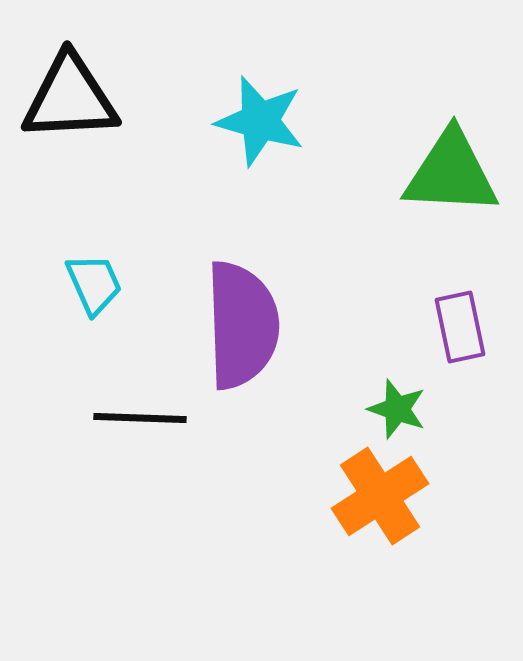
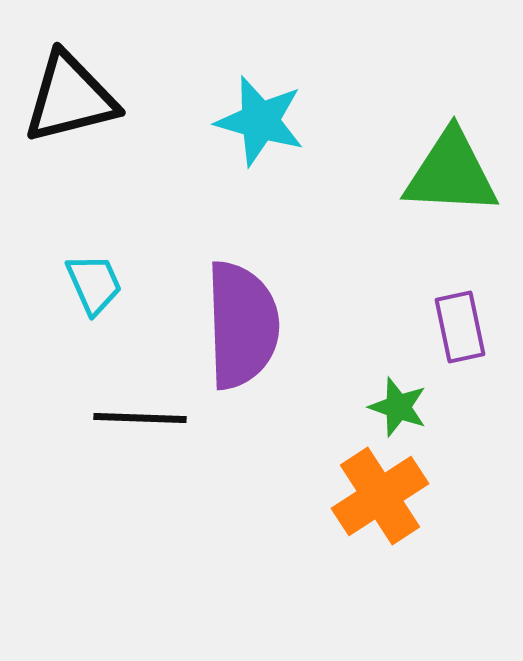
black triangle: rotated 11 degrees counterclockwise
green star: moved 1 px right, 2 px up
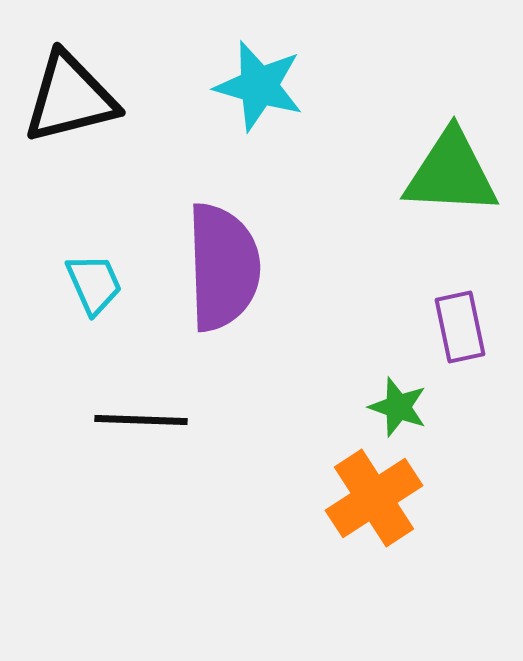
cyan star: moved 1 px left, 35 px up
purple semicircle: moved 19 px left, 58 px up
black line: moved 1 px right, 2 px down
orange cross: moved 6 px left, 2 px down
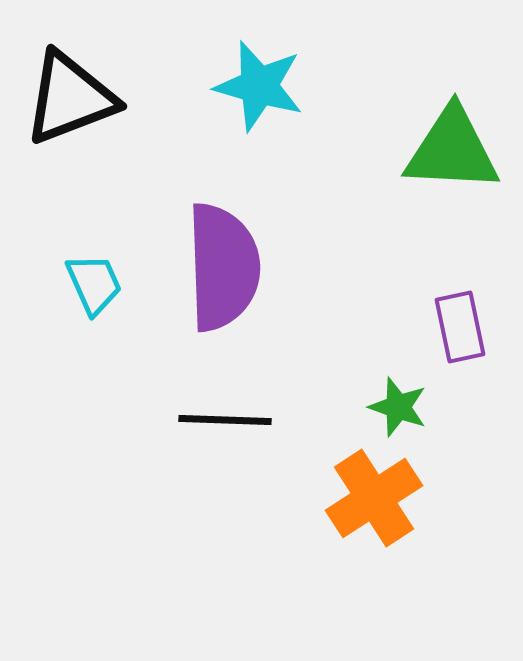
black triangle: rotated 7 degrees counterclockwise
green triangle: moved 1 px right, 23 px up
black line: moved 84 px right
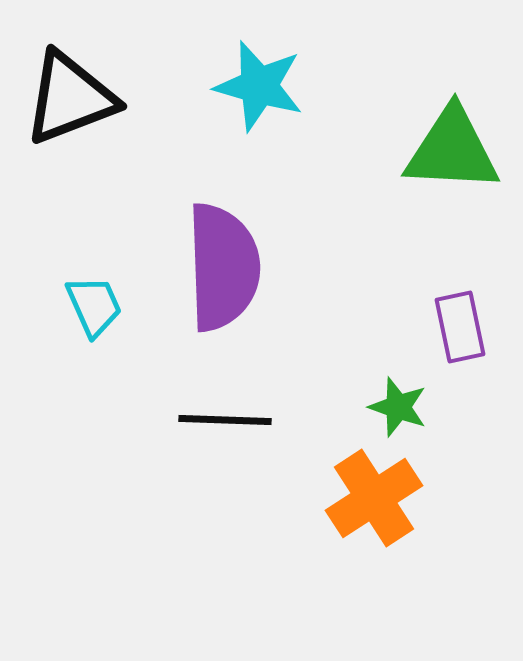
cyan trapezoid: moved 22 px down
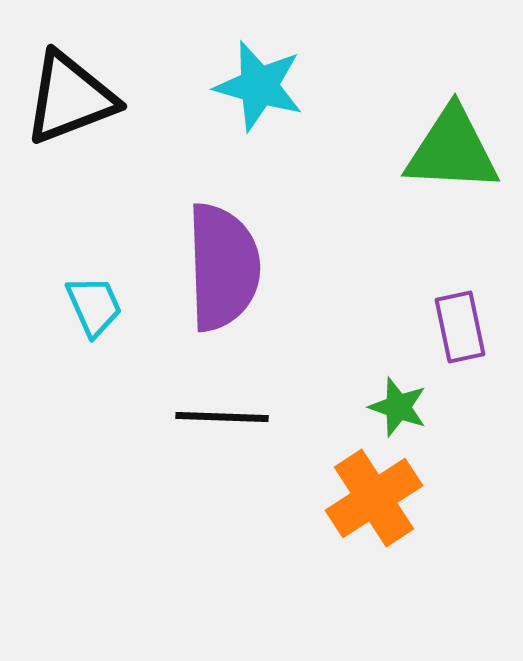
black line: moved 3 px left, 3 px up
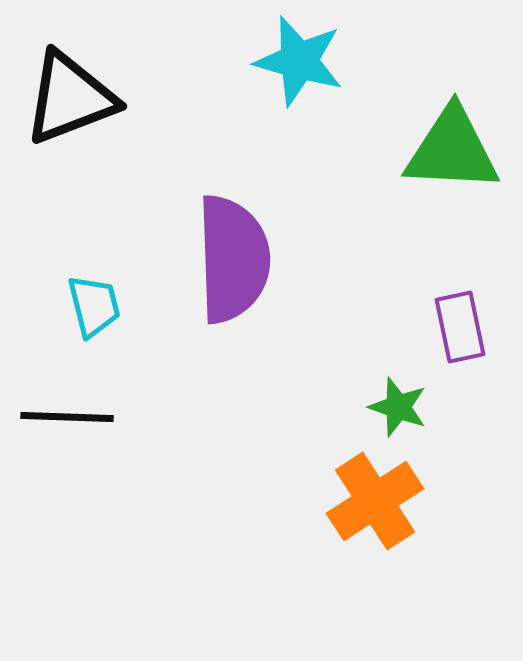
cyan star: moved 40 px right, 25 px up
purple semicircle: moved 10 px right, 8 px up
cyan trapezoid: rotated 10 degrees clockwise
black line: moved 155 px left
orange cross: moved 1 px right, 3 px down
